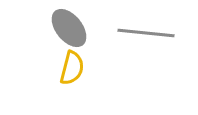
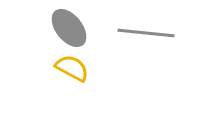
yellow semicircle: rotated 76 degrees counterclockwise
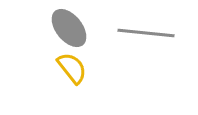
yellow semicircle: rotated 24 degrees clockwise
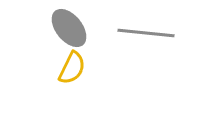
yellow semicircle: rotated 64 degrees clockwise
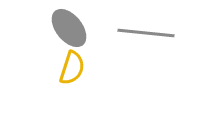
yellow semicircle: rotated 8 degrees counterclockwise
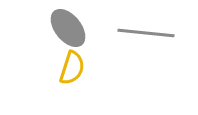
gray ellipse: moved 1 px left
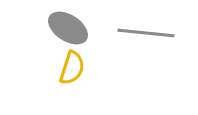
gray ellipse: rotated 18 degrees counterclockwise
